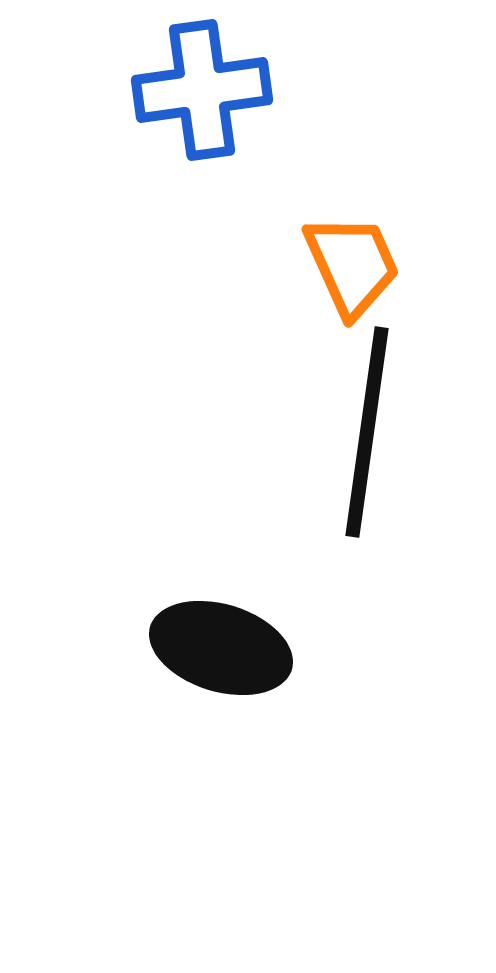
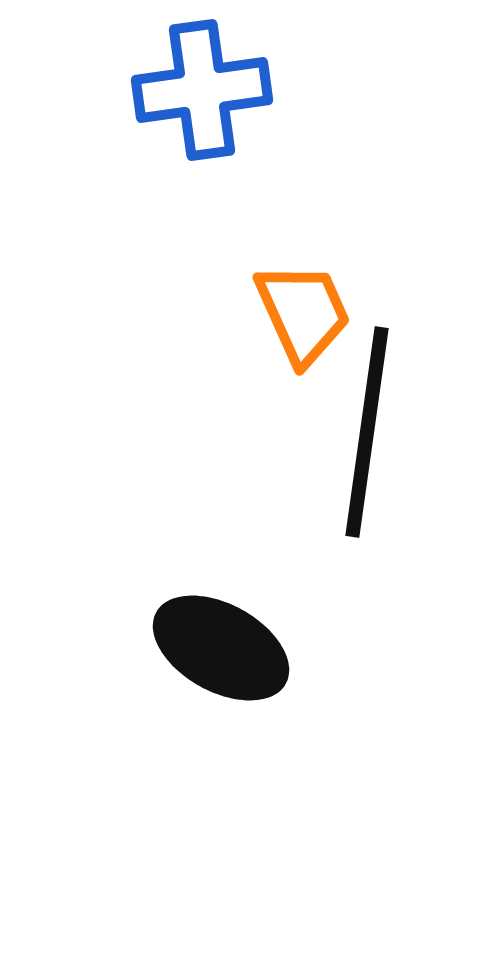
orange trapezoid: moved 49 px left, 48 px down
black ellipse: rotated 12 degrees clockwise
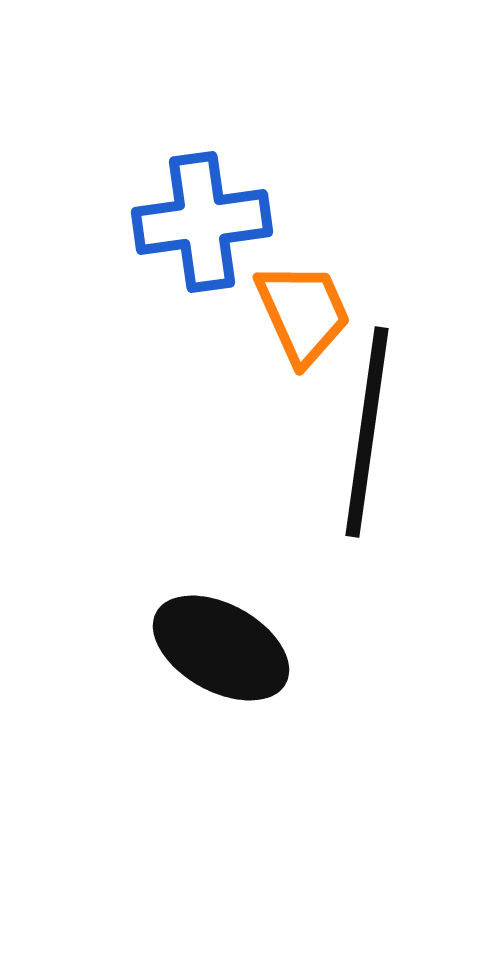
blue cross: moved 132 px down
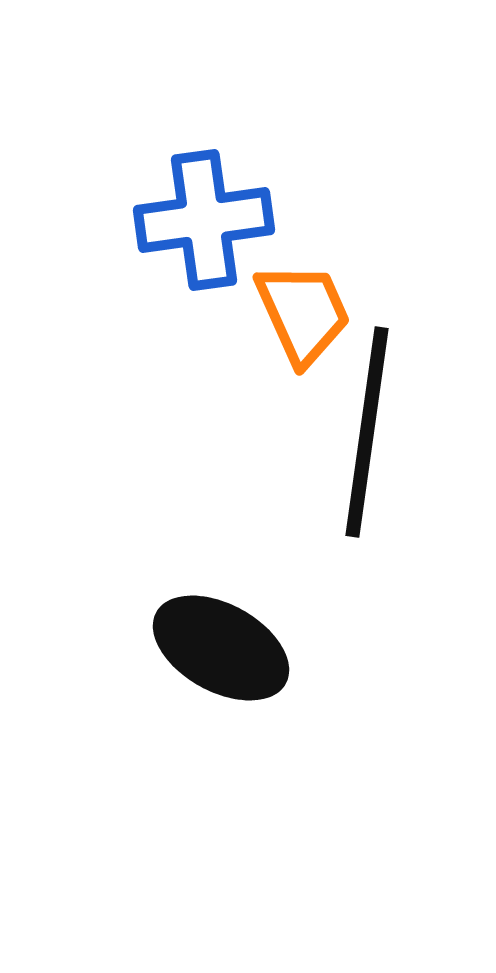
blue cross: moved 2 px right, 2 px up
